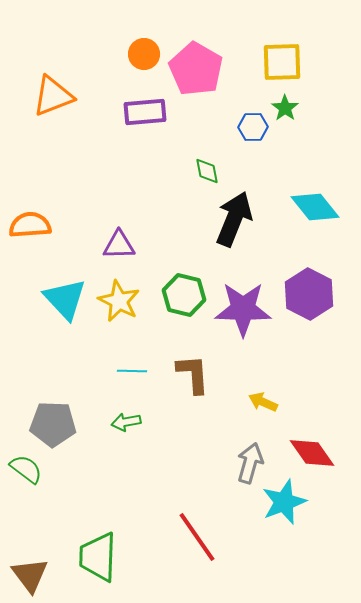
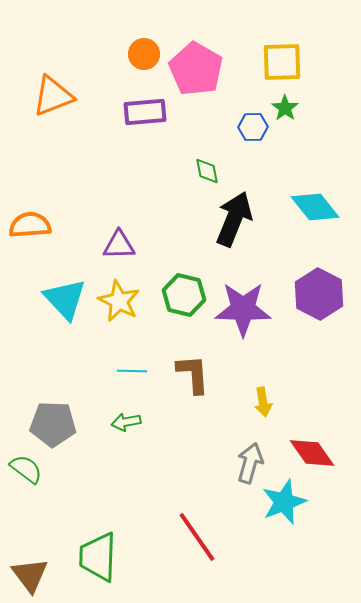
purple hexagon: moved 10 px right
yellow arrow: rotated 124 degrees counterclockwise
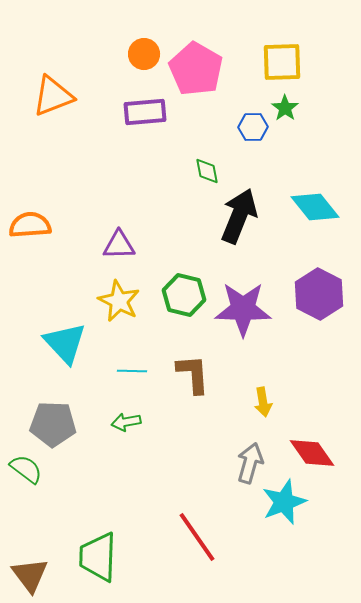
black arrow: moved 5 px right, 3 px up
cyan triangle: moved 44 px down
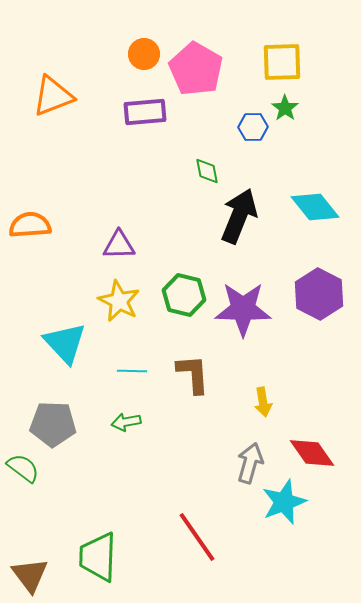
green semicircle: moved 3 px left, 1 px up
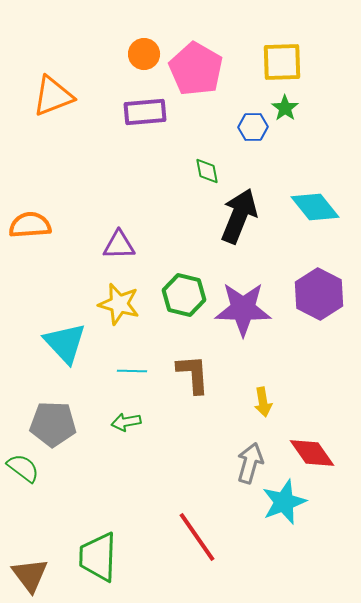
yellow star: moved 3 px down; rotated 12 degrees counterclockwise
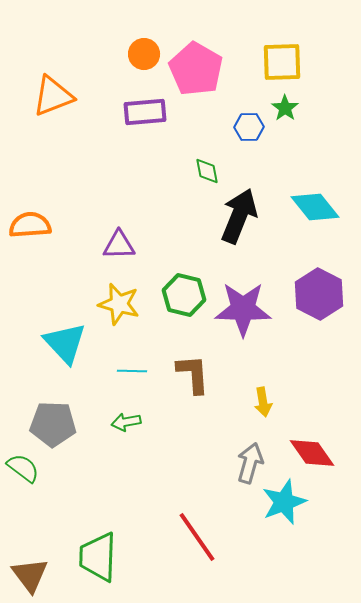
blue hexagon: moved 4 px left
